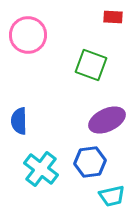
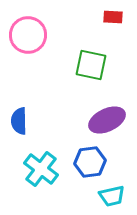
green square: rotated 8 degrees counterclockwise
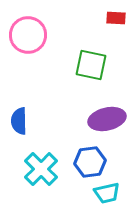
red rectangle: moved 3 px right, 1 px down
purple ellipse: moved 1 px up; rotated 12 degrees clockwise
cyan cross: rotated 8 degrees clockwise
cyan trapezoid: moved 5 px left, 3 px up
